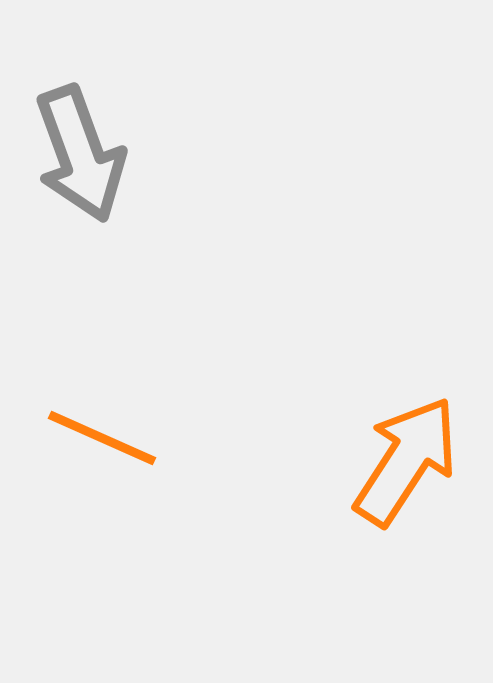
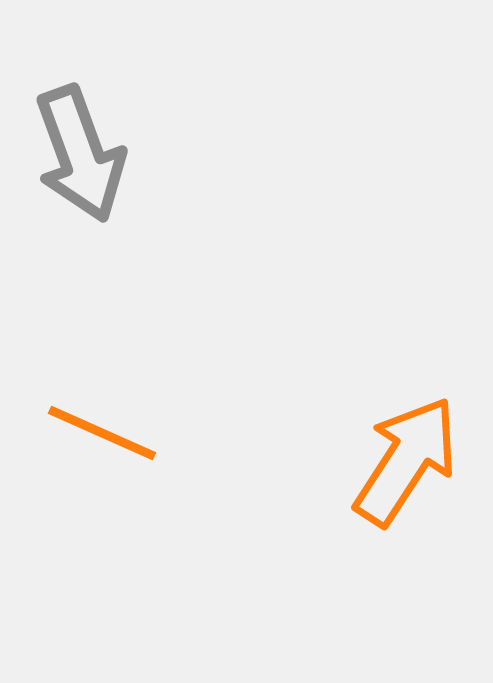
orange line: moved 5 px up
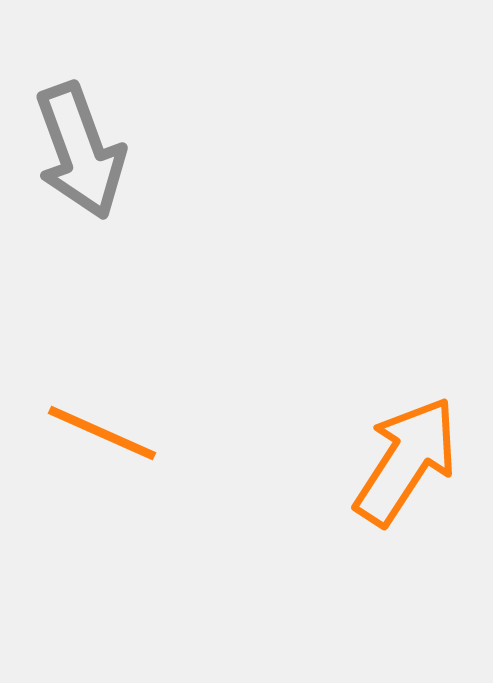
gray arrow: moved 3 px up
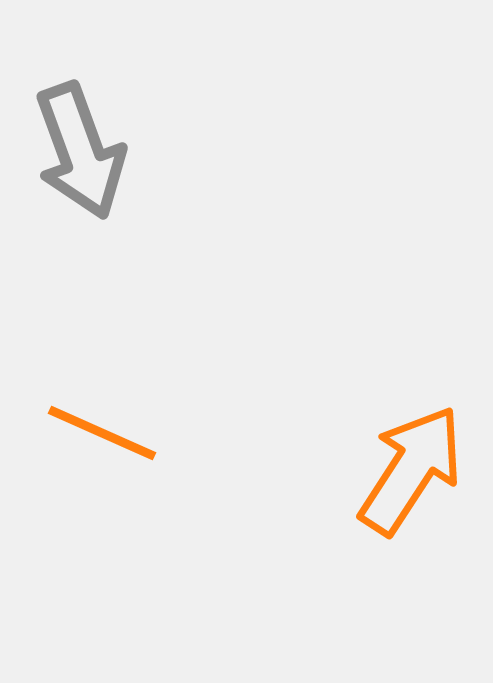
orange arrow: moved 5 px right, 9 px down
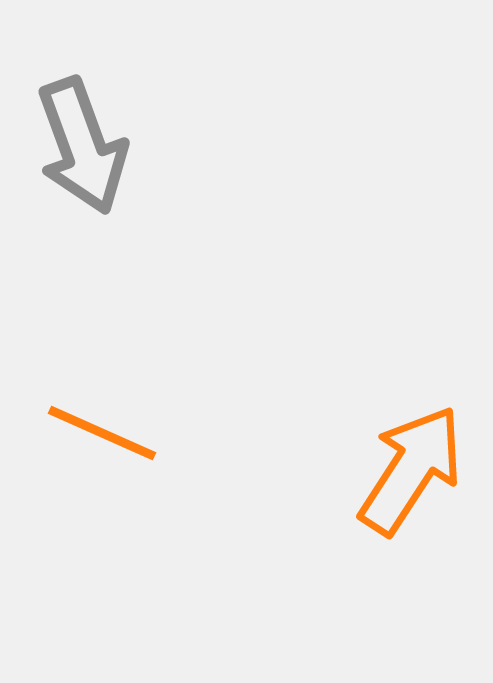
gray arrow: moved 2 px right, 5 px up
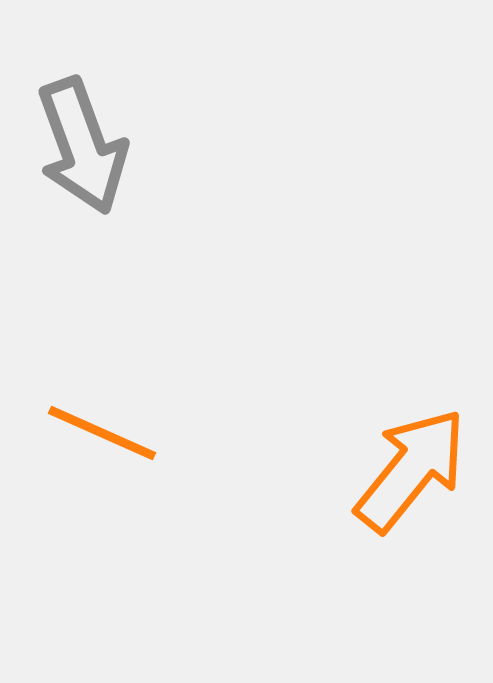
orange arrow: rotated 6 degrees clockwise
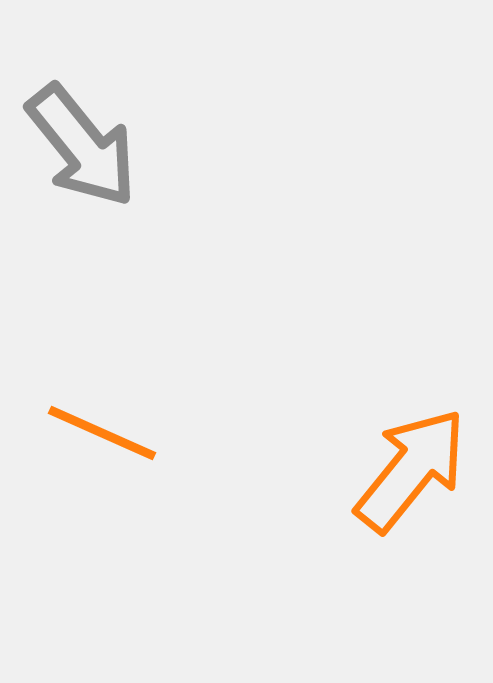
gray arrow: rotated 19 degrees counterclockwise
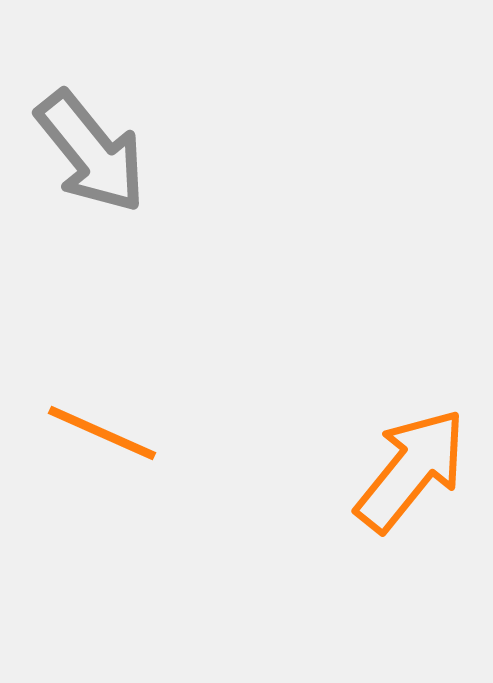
gray arrow: moved 9 px right, 6 px down
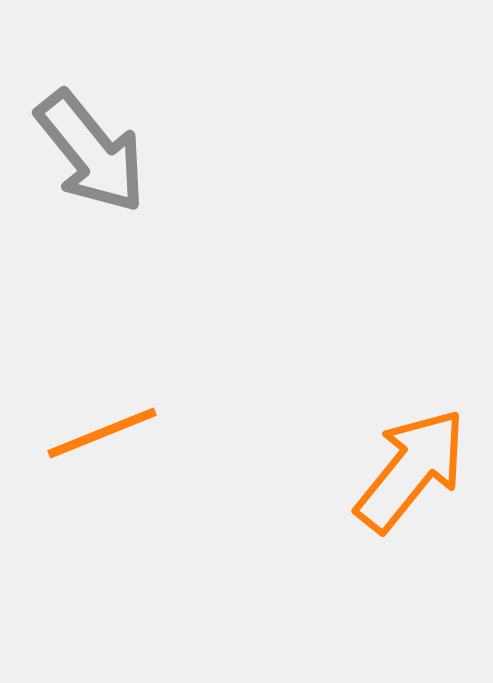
orange line: rotated 46 degrees counterclockwise
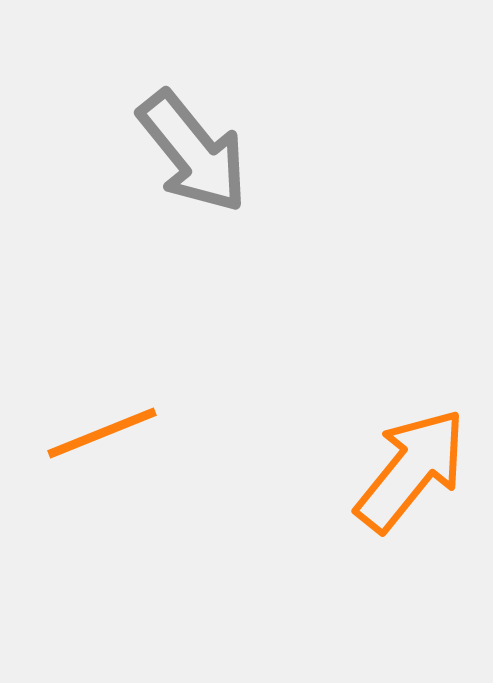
gray arrow: moved 102 px right
